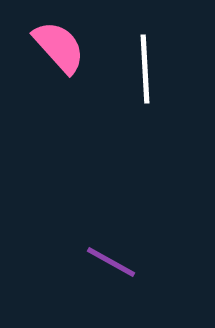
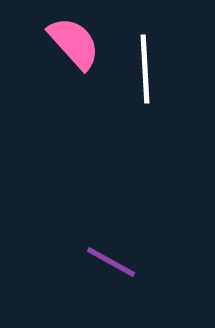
pink semicircle: moved 15 px right, 4 px up
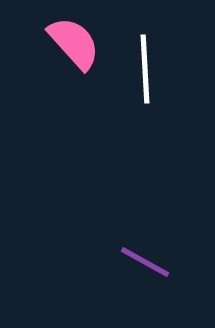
purple line: moved 34 px right
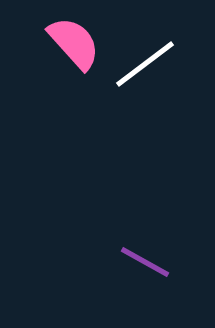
white line: moved 5 px up; rotated 56 degrees clockwise
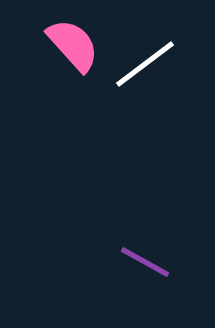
pink semicircle: moved 1 px left, 2 px down
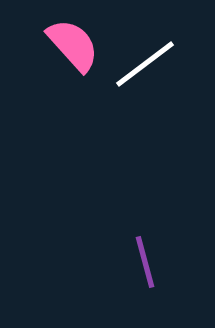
purple line: rotated 46 degrees clockwise
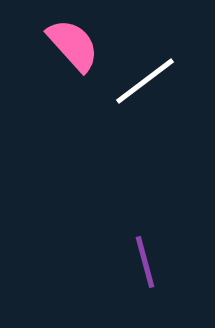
white line: moved 17 px down
